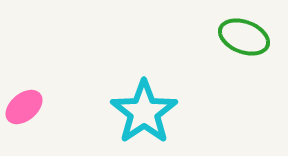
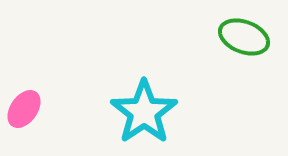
pink ellipse: moved 2 px down; rotated 15 degrees counterclockwise
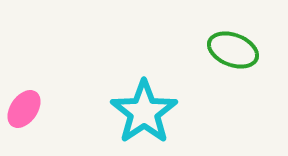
green ellipse: moved 11 px left, 13 px down
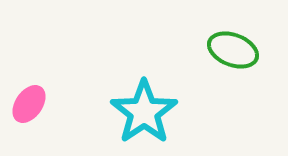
pink ellipse: moved 5 px right, 5 px up
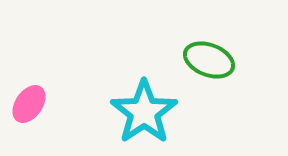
green ellipse: moved 24 px left, 10 px down
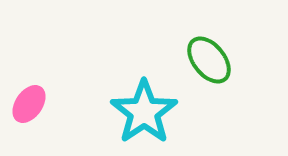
green ellipse: rotated 30 degrees clockwise
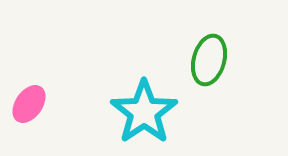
green ellipse: rotated 54 degrees clockwise
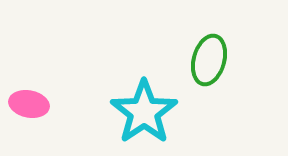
pink ellipse: rotated 66 degrees clockwise
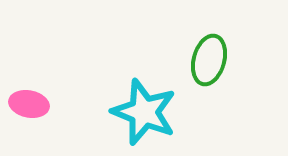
cyan star: rotated 16 degrees counterclockwise
